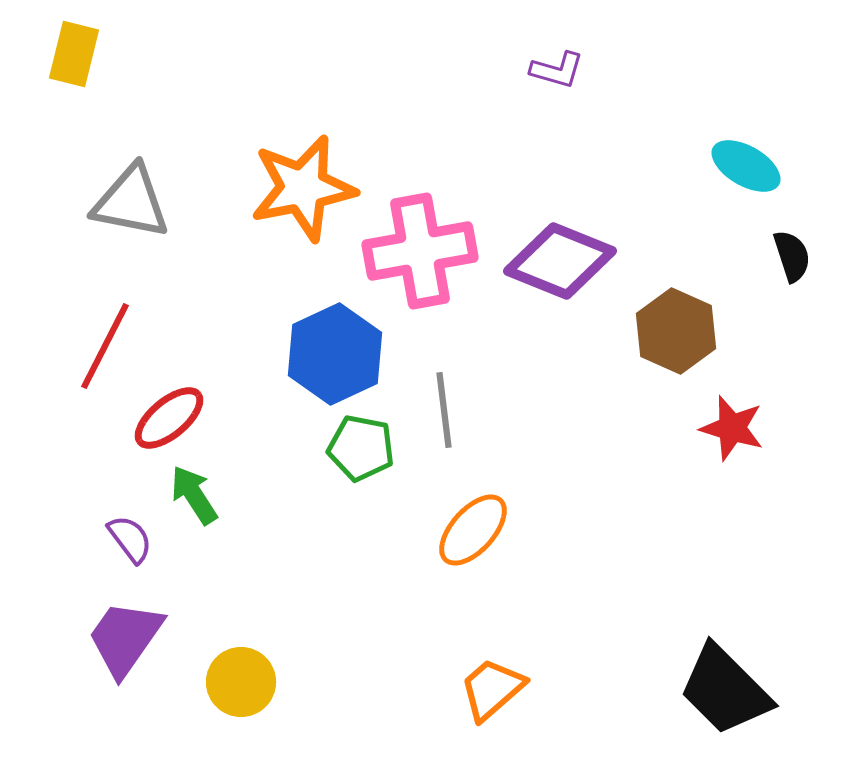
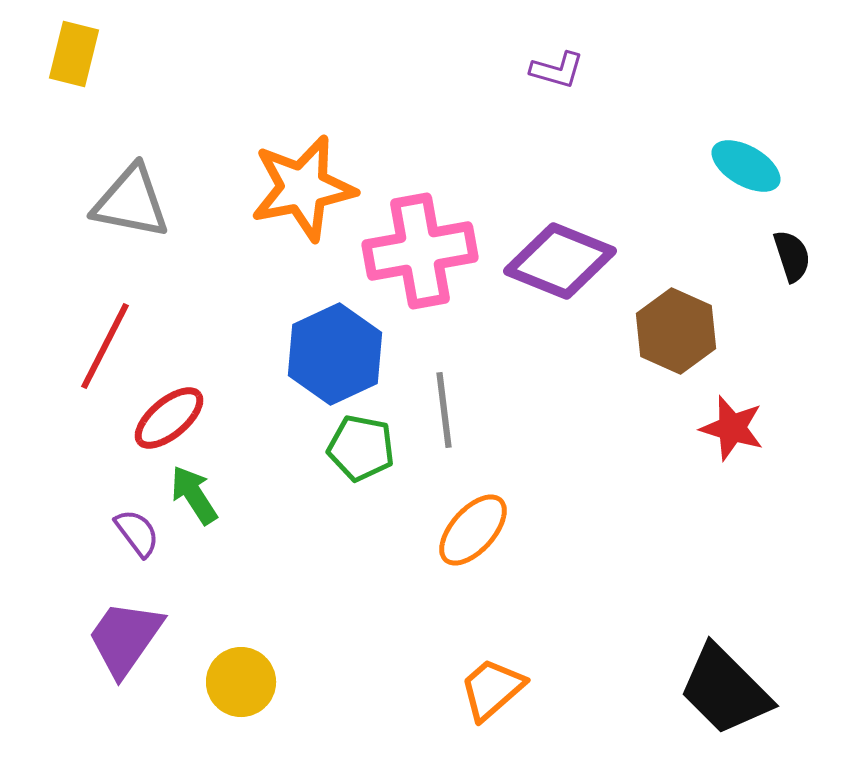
purple semicircle: moved 7 px right, 6 px up
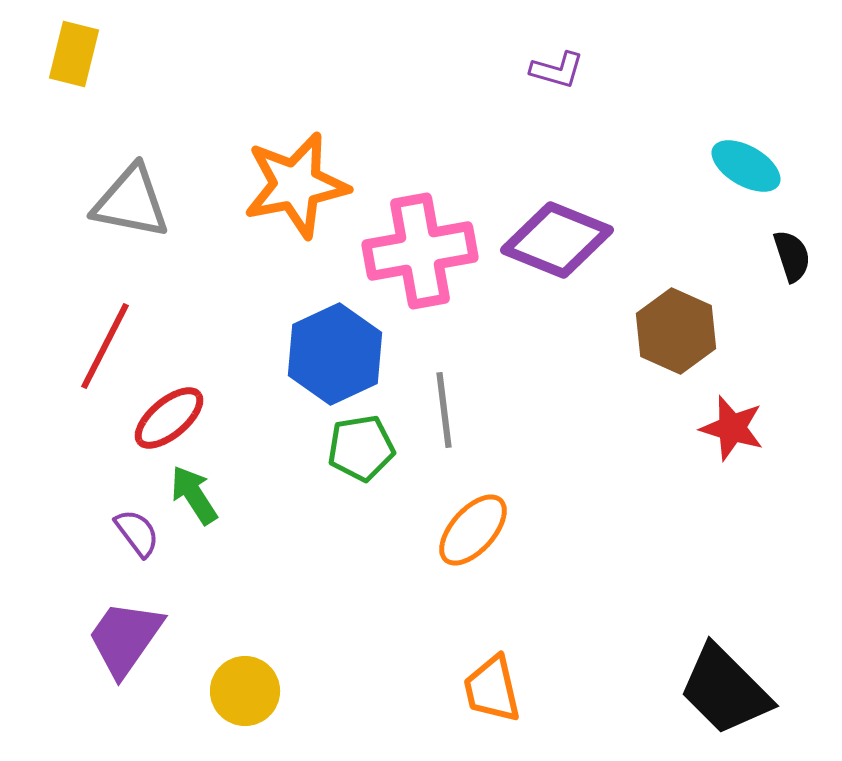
orange star: moved 7 px left, 3 px up
purple diamond: moved 3 px left, 21 px up
green pentagon: rotated 20 degrees counterclockwise
yellow circle: moved 4 px right, 9 px down
orange trapezoid: rotated 62 degrees counterclockwise
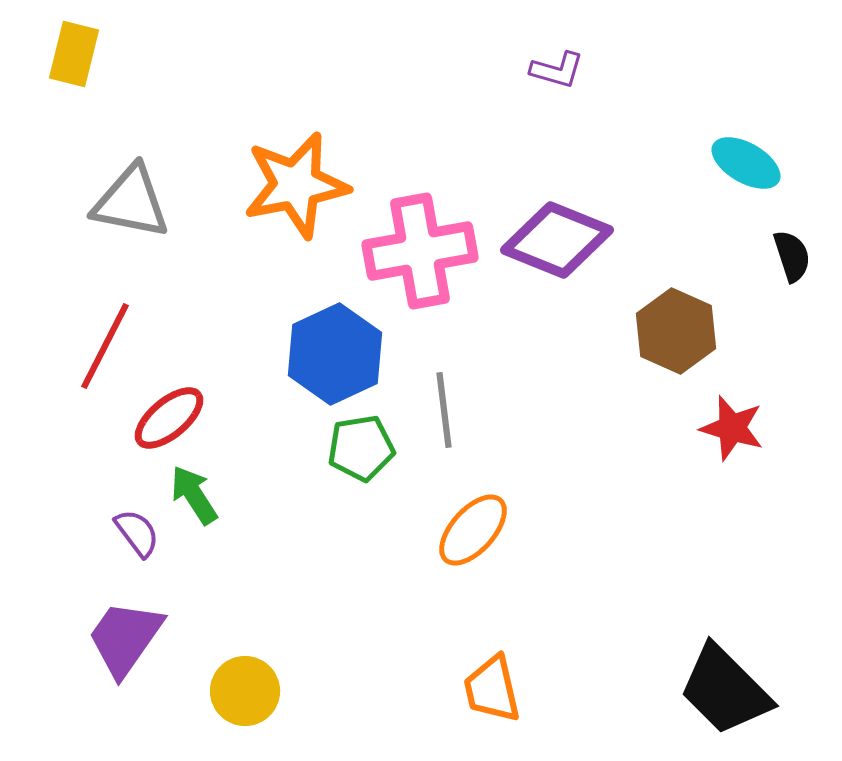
cyan ellipse: moved 3 px up
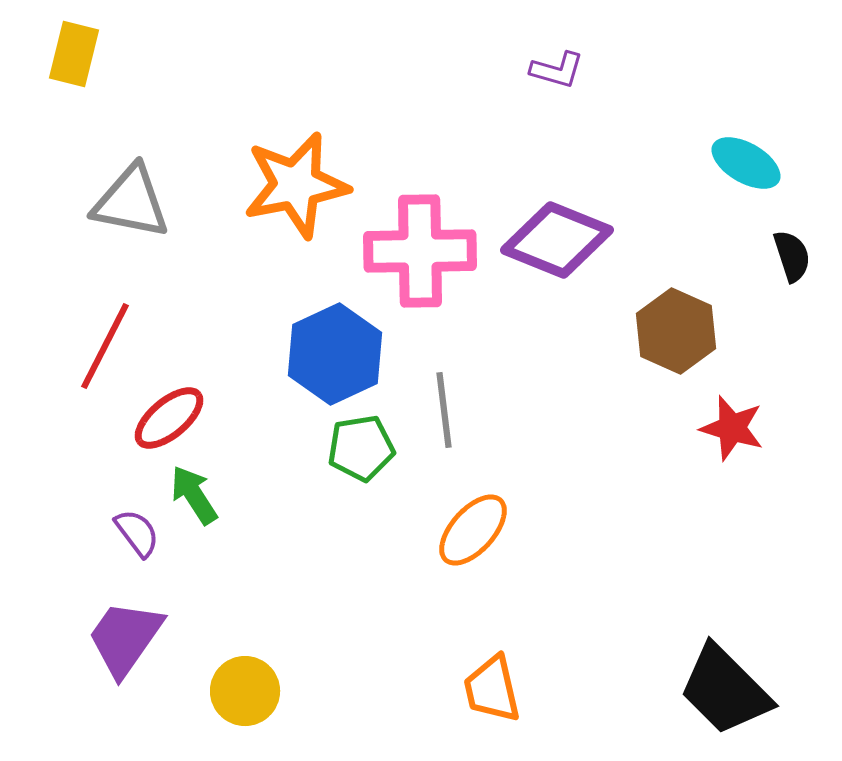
pink cross: rotated 9 degrees clockwise
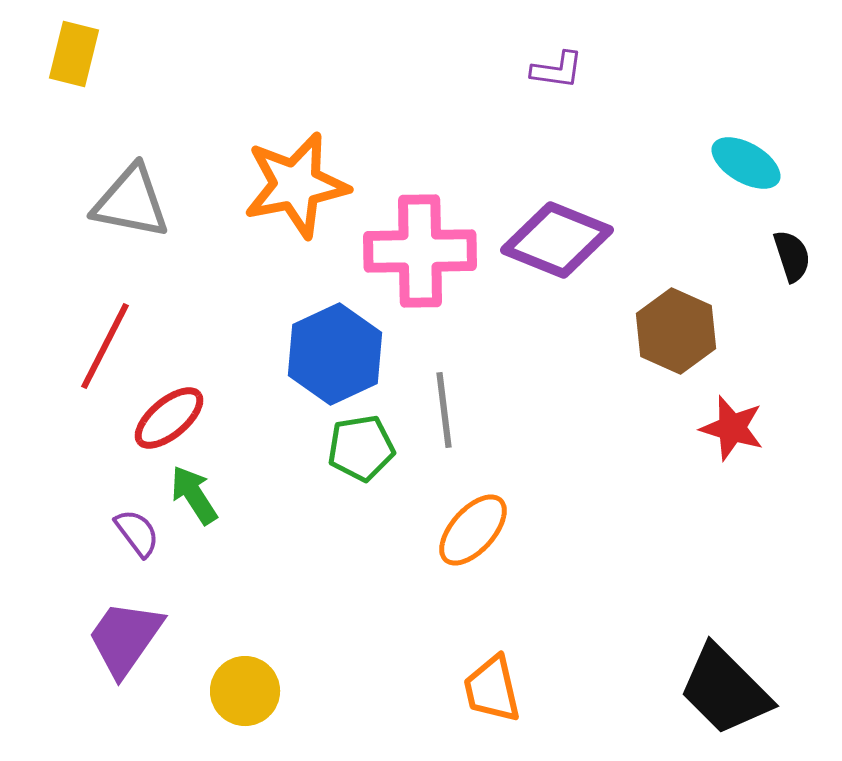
purple L-shape: rotated 8 degrees counterclockwise
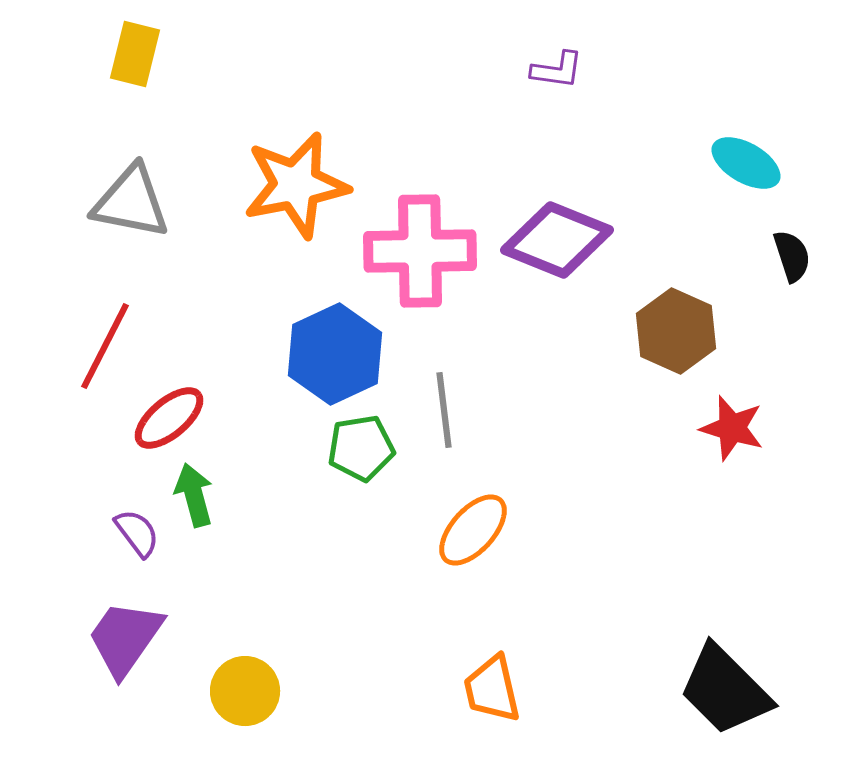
yellow rectangle: moved 61 px right
green arrow: rotated 18 degrees clockwise
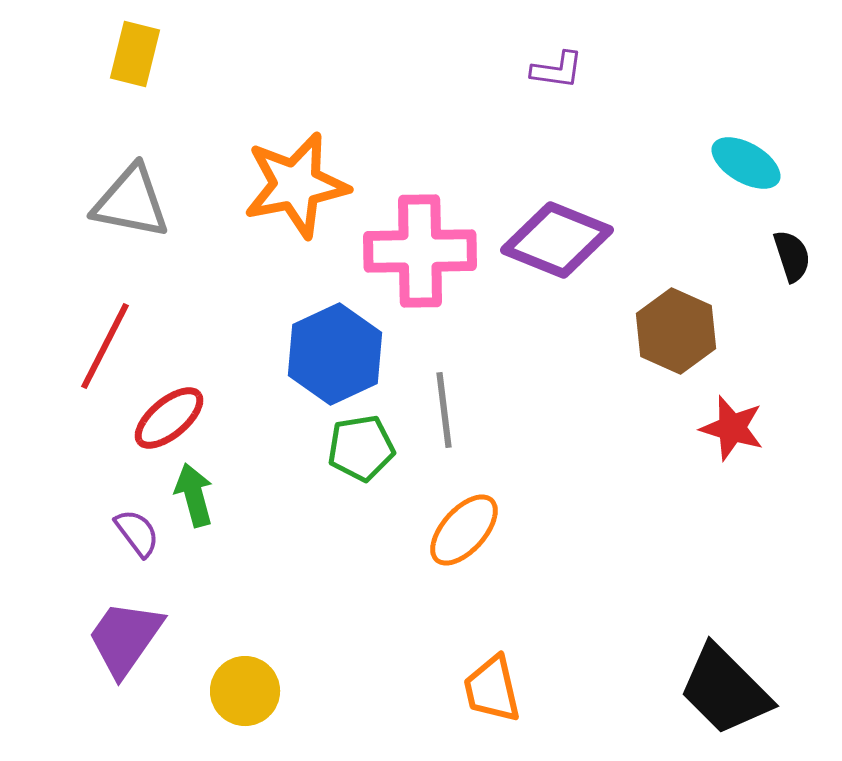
orange ellipse: moved 9 px left
